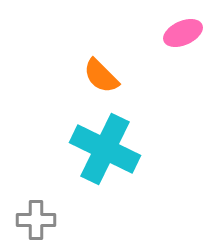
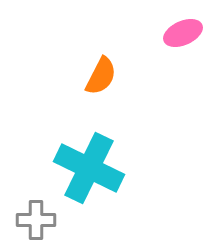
orange semicircle: rotated 108 degrees counterclockwise
cyan cross: moved 16 px left, 19 px down
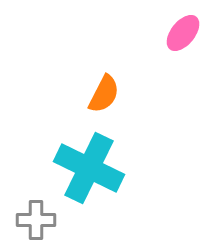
pink ellipse: rotated 27 degrees counterclockwise
orange semicircle: moved 3 px right, 18 px down
